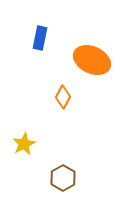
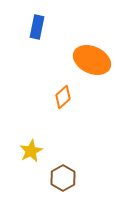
blue rectangle: moved 3 px left, 11 px up
orange diamond: rotated 20 degrees clockwise
yellow star: moved 7 px right, 7 px down
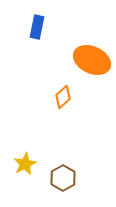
yellow star: moved 6 px left, 13 px down
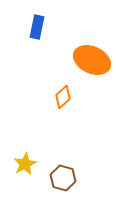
brown hexagon: rotated 15 degrees counterclockwise
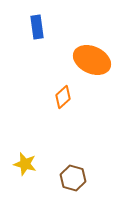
blue rectangle: rotated 20 degrees counterclockwise
yellow star: rotated 30 degrees counterclockwise
brown hexagon: moved 10 px right
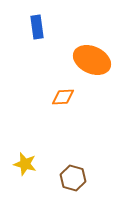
orange diamond: rotated 40 degrees clockwise
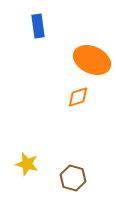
blue rectangle: moved 1 px right, 1 px up
orange diamond: moved 15 px right; rotated 15 degrees counterclockwise
yellow star: moved 2 px right
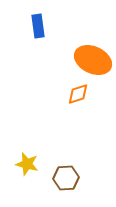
orange ellipse: moved 1 px right
orange diamond: moved 3 px up
brown hexagon: moved 7 px left; rotated 20 degrees counterclockwise
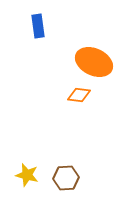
orange ellipse: moved 1 px right, 2 px down
orange diamond: moved 1 px right, 1 px down; rotated 25 degrees clockwise
yellow star: moved 11 px down
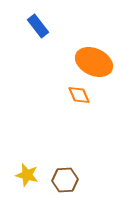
blue rectangle: rotated 30 degrees counterclockwise
orange diamond: rotated 60 degrees clockwise
brown hexagon: moved 1 px left, 2 px down
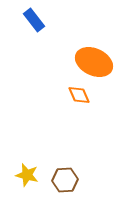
blue rectangle: moved 4 px left, 6 px up
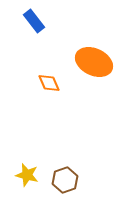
blue rectangle: moved 1 px down
orange diamond: moved 30 px left, 12 px up
brown hexagon: rotated 15 degrees counterclockwise
